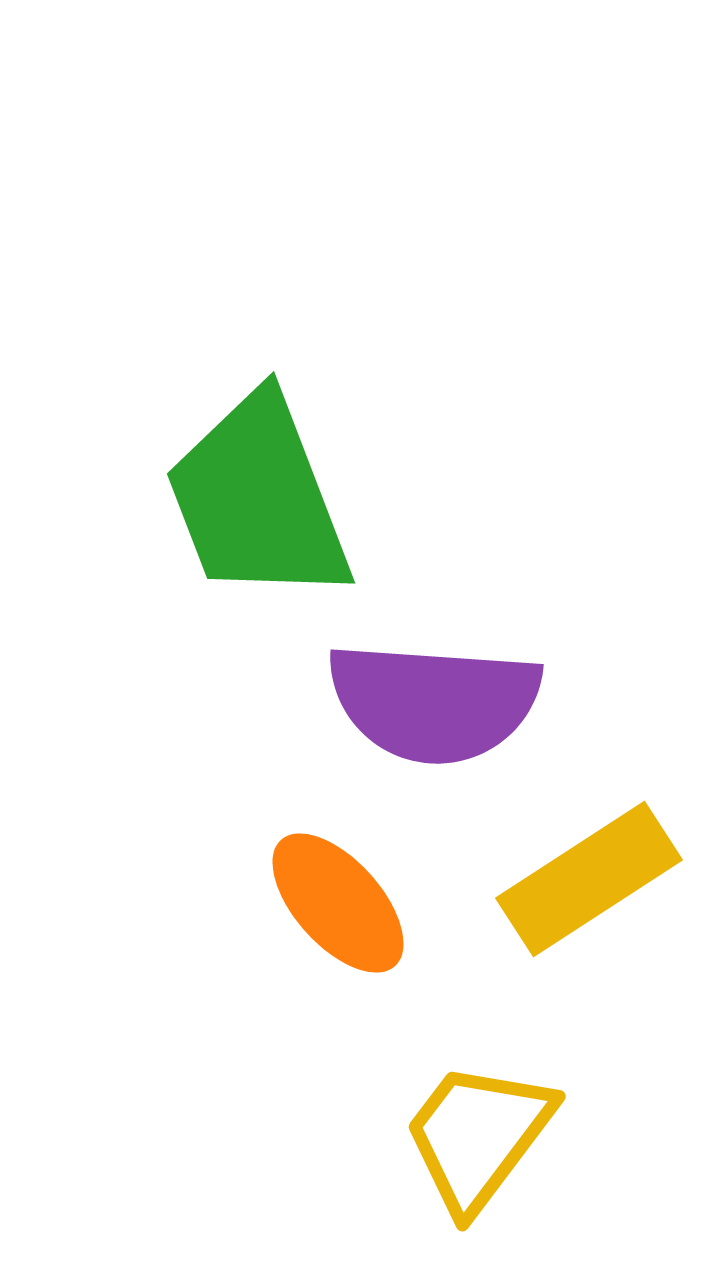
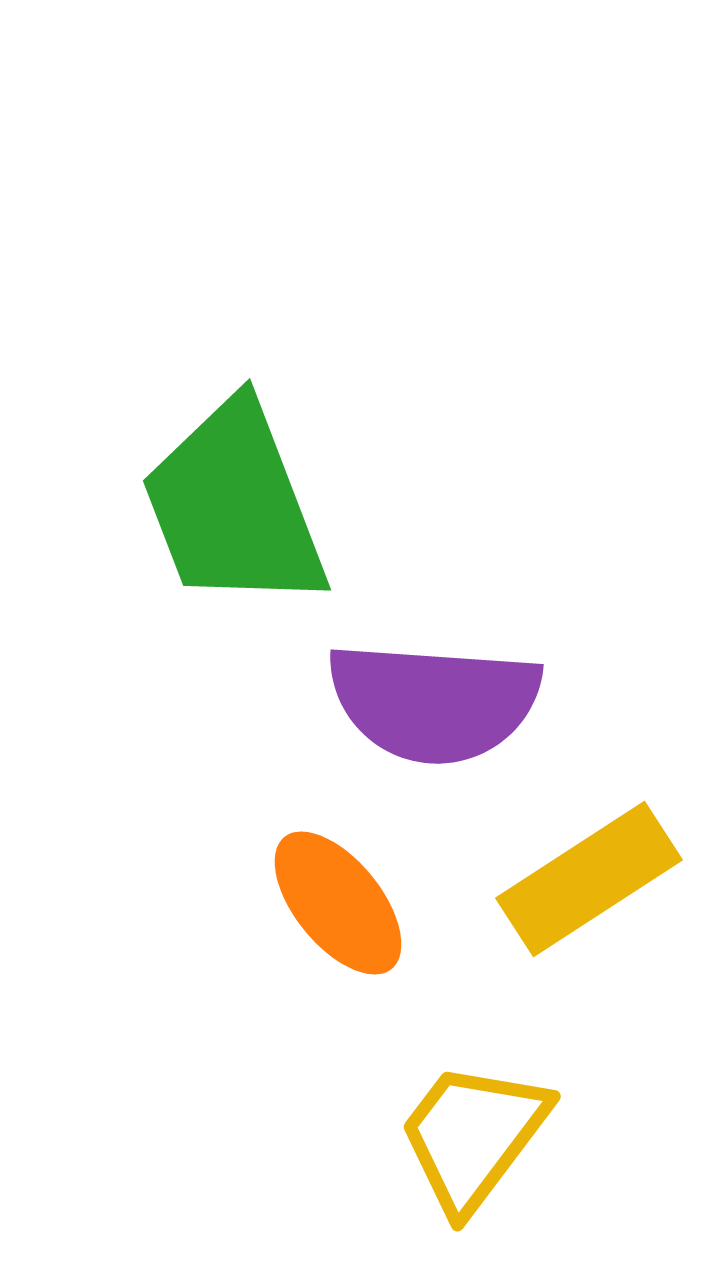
green trapezoid: moved 24 px left, 7 px down
orange ellipse: rotated 3 degrees clockwise
yellow trapezoid: moved 5 px left
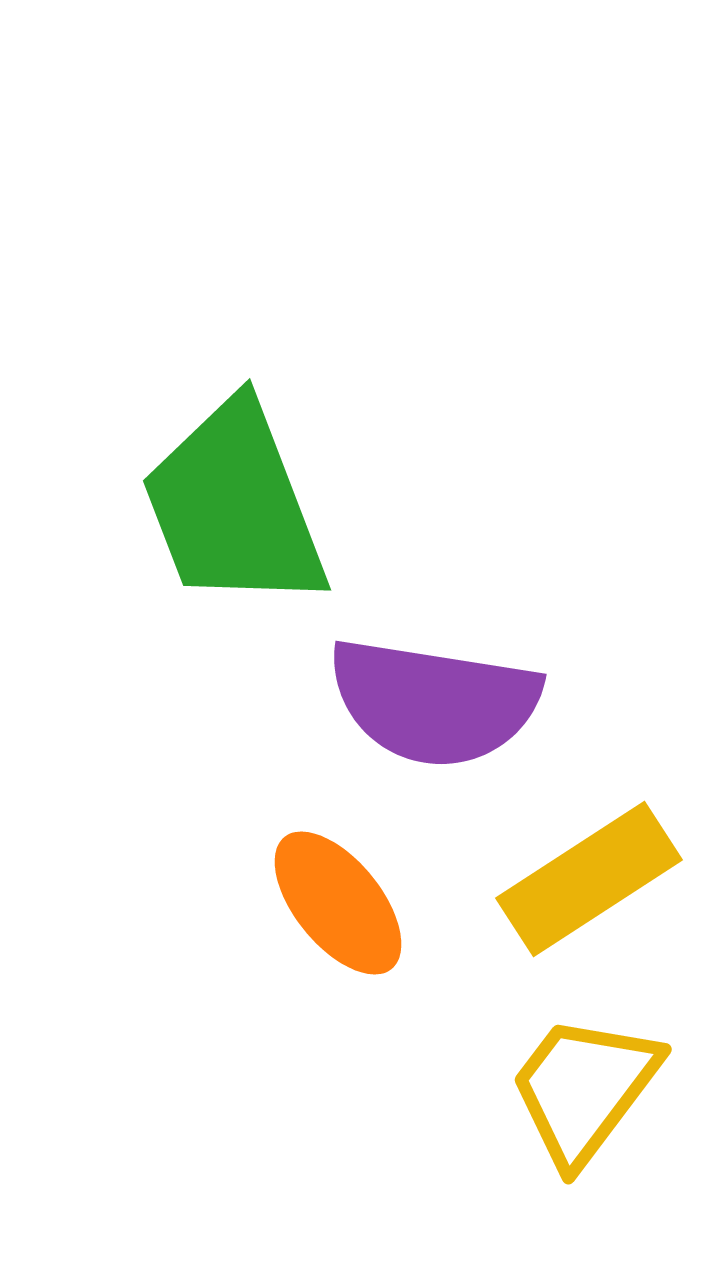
purple semicircle: rotated 5 degrees clockwise
yellow trapezoid: moved 111 px right, 47 px up
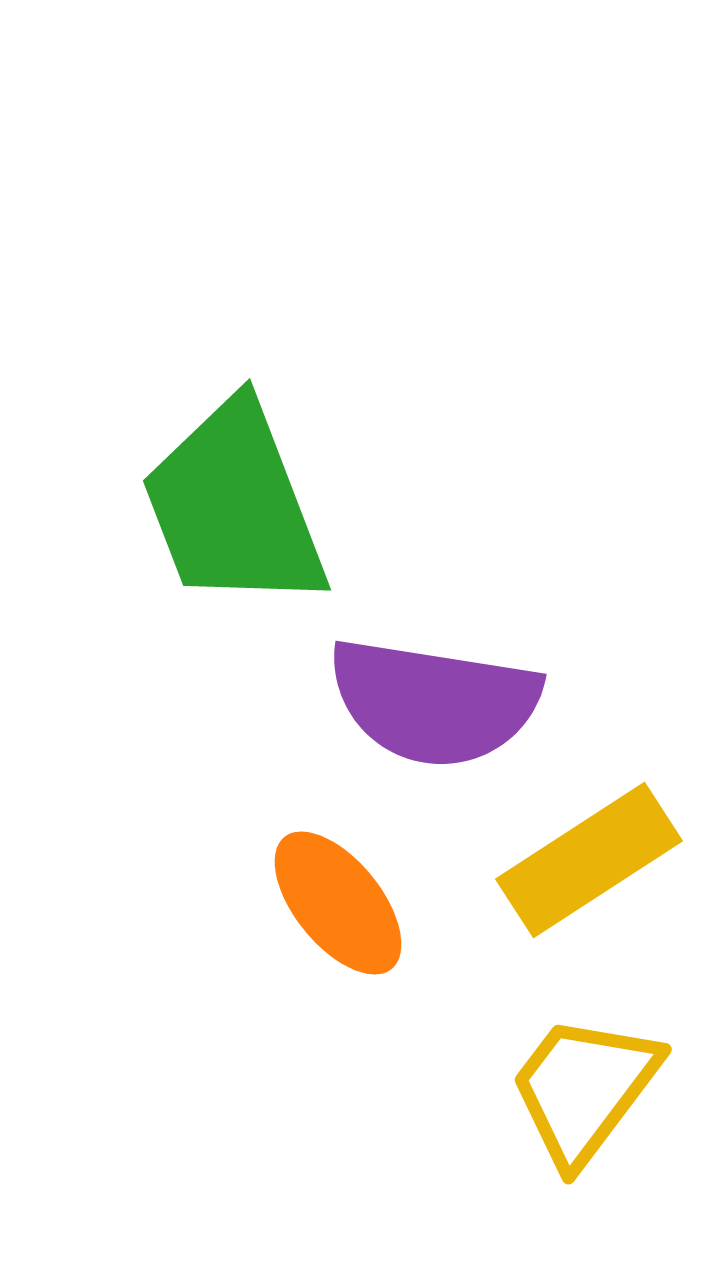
yellow rectangle: moved 19 px up
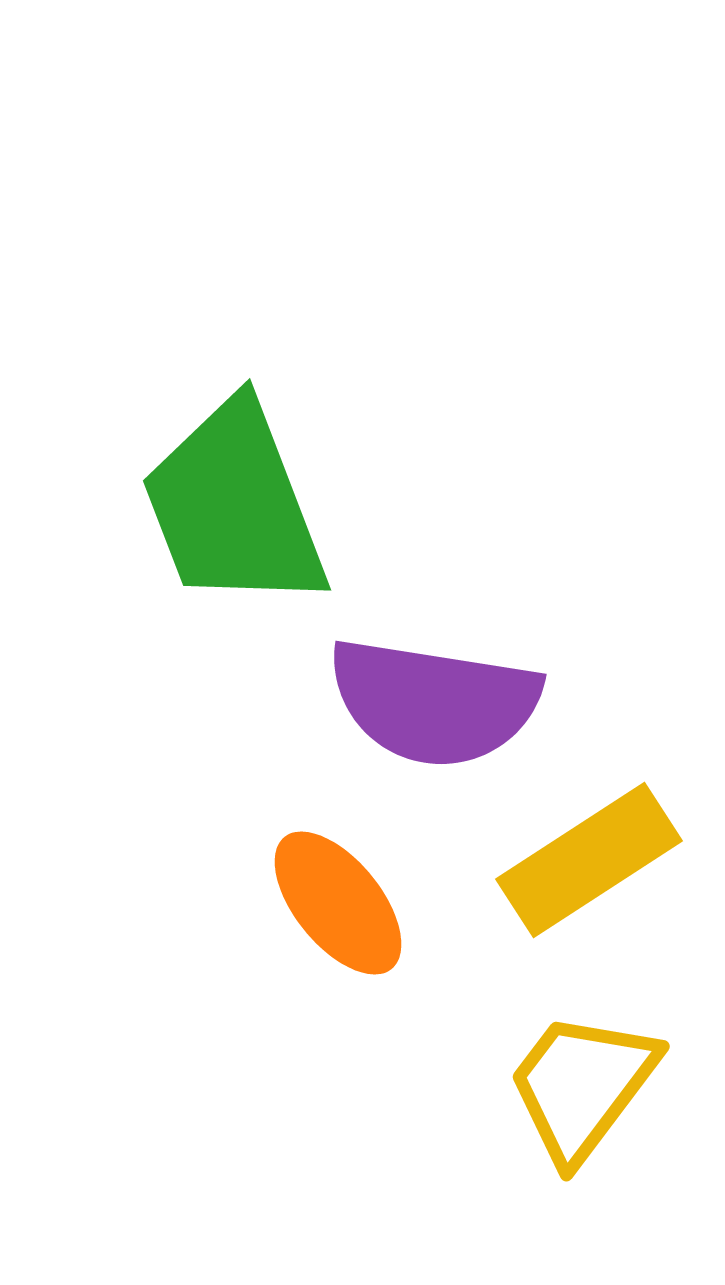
yellow trapezoid: moved 2 px left, 3 px up
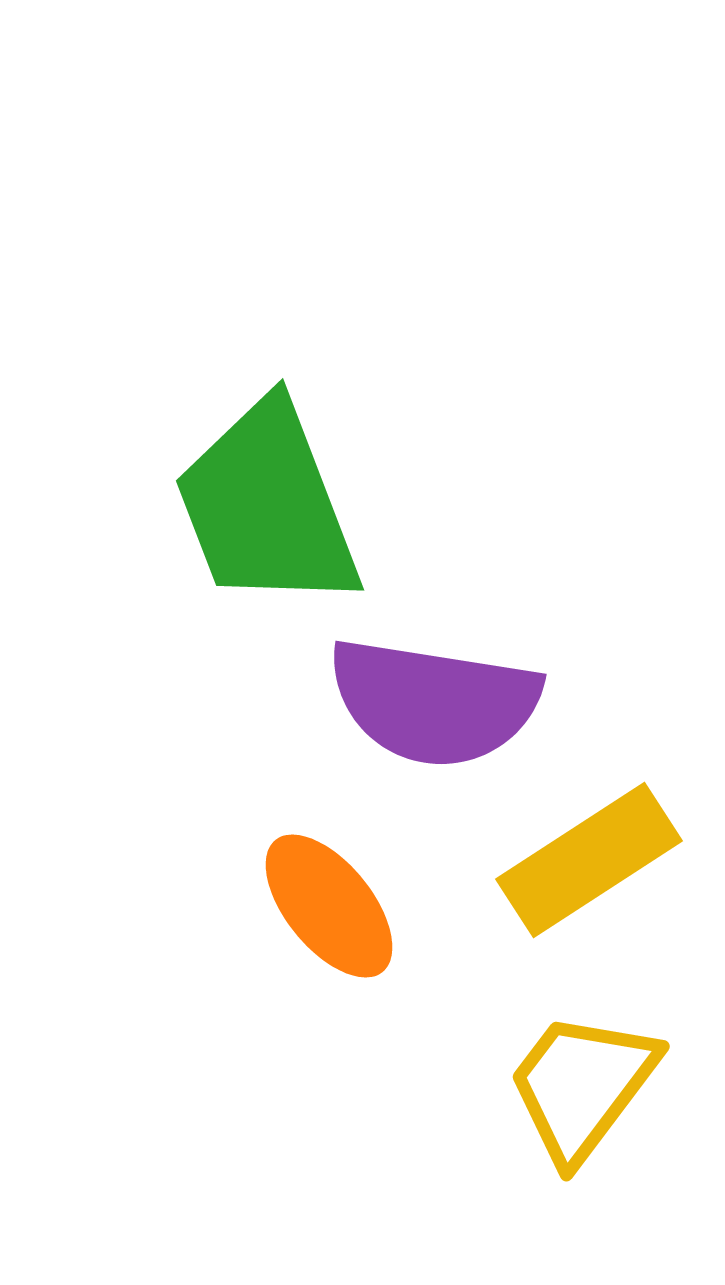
green trapezoid: moved 33 px right
orange ellipse: moved 9 px left, 3 px down
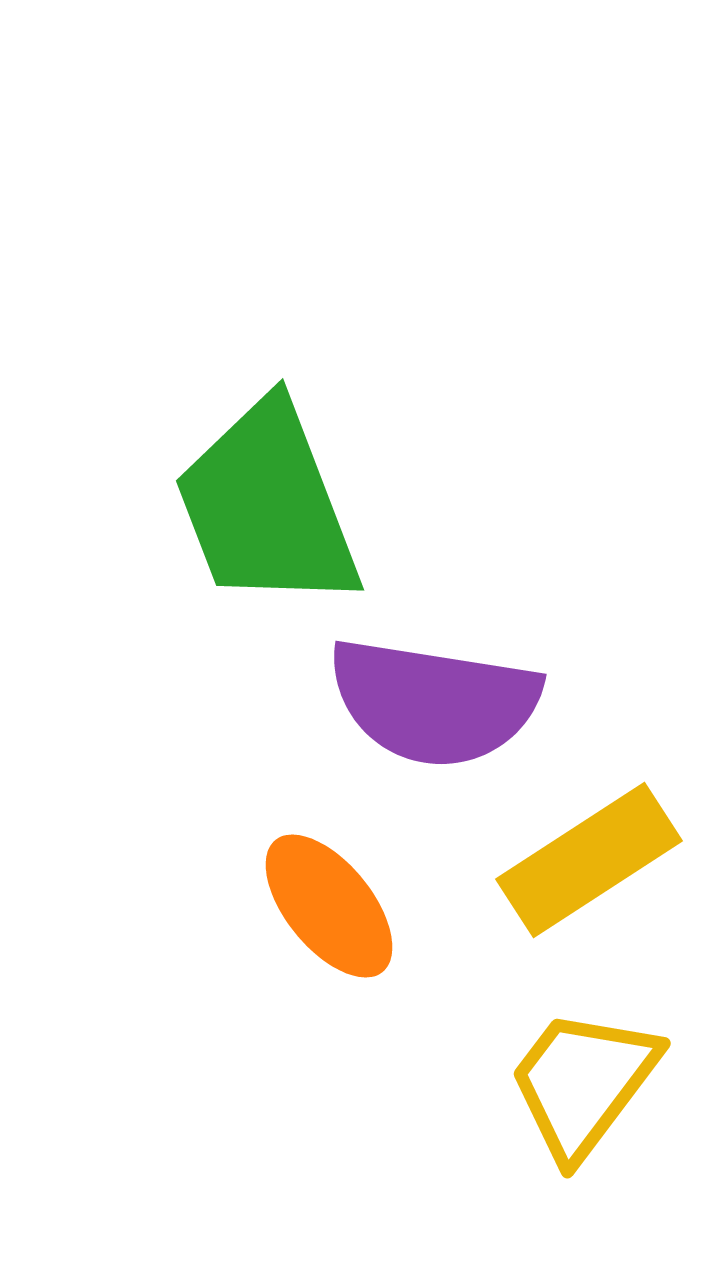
yellow trapezoid: moved 1 px right, 3 px up
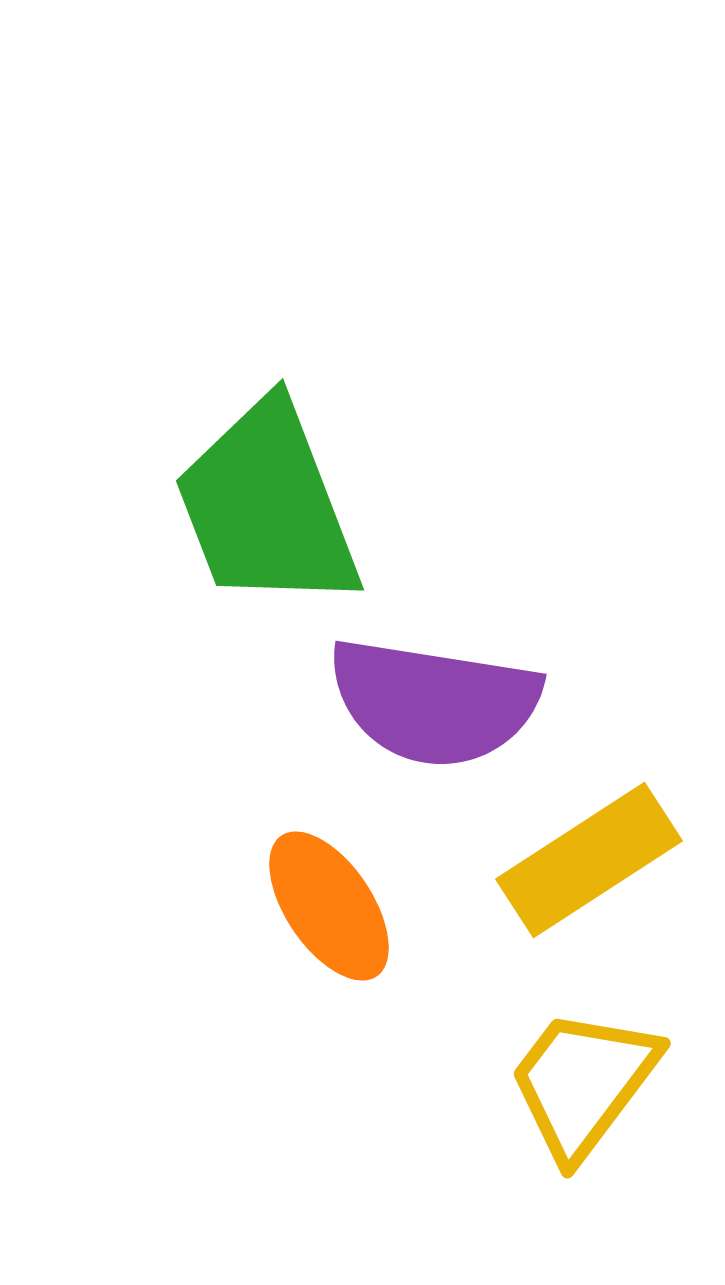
orange ellipse: rotated 5 degrees clockwise
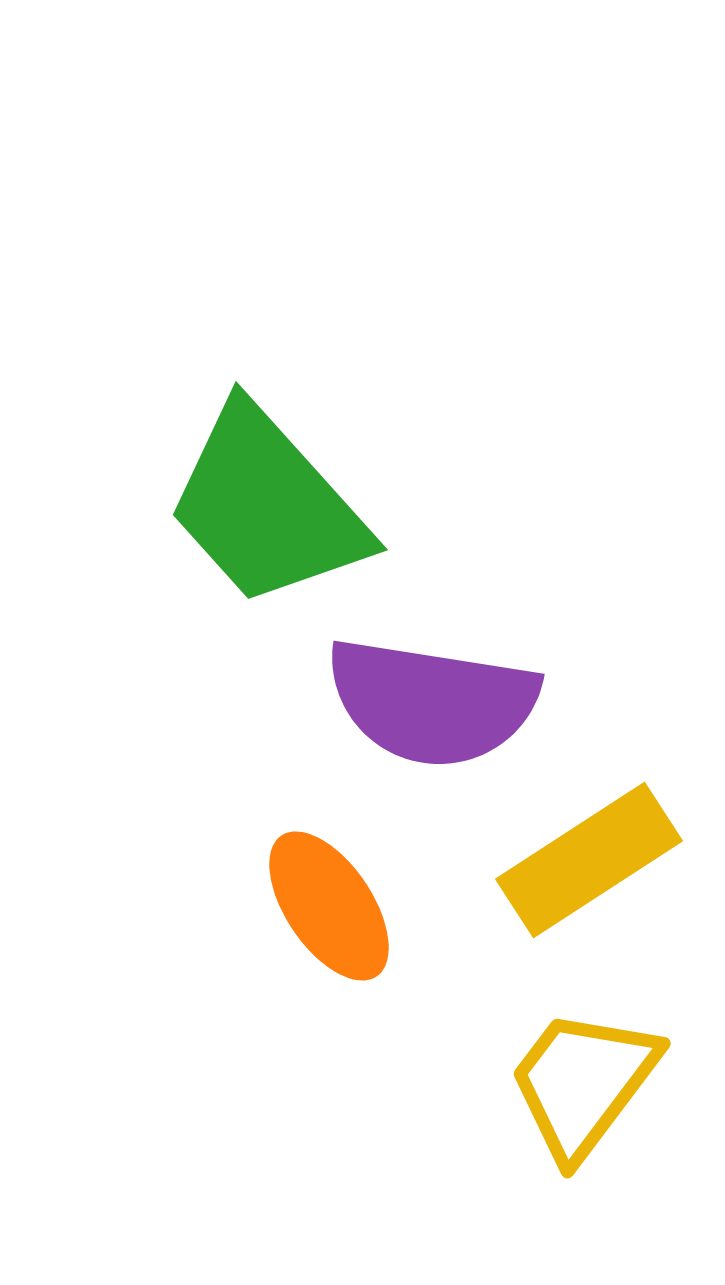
green trapezoid: rotated 21 degrees counterclockwise
purple semicircle: moved 2 px left
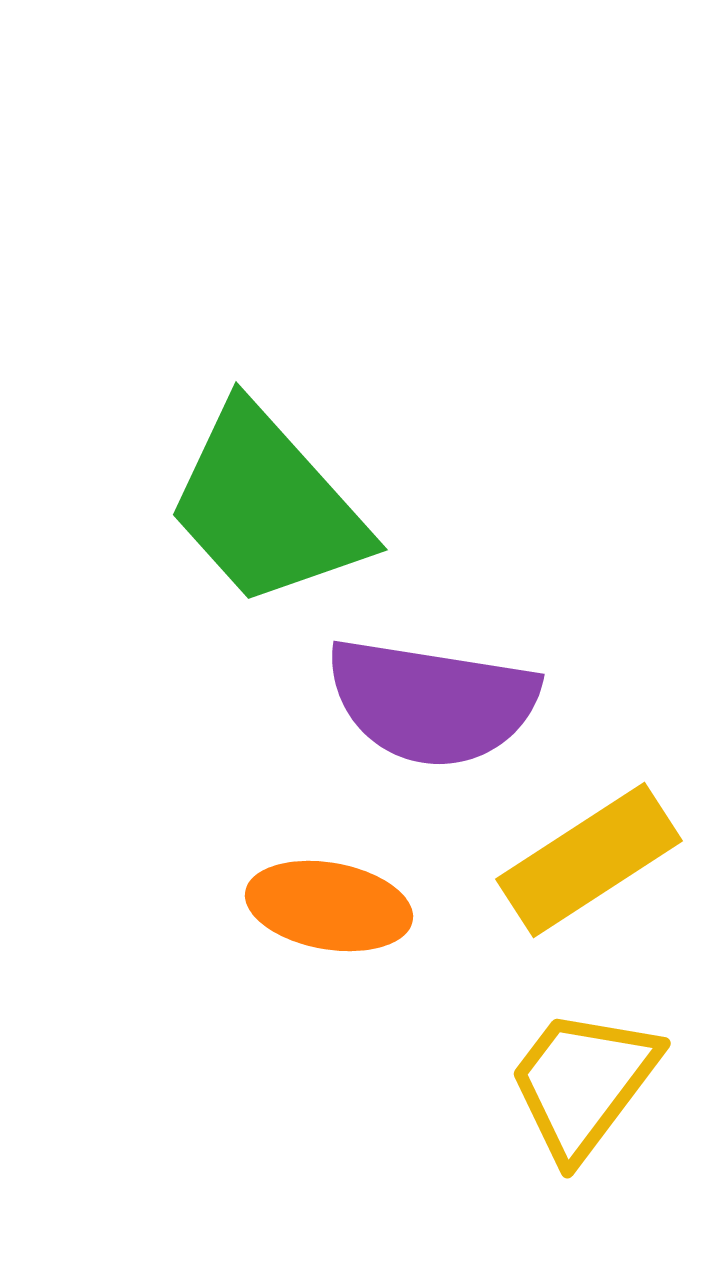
orange ellipse: rotated 46 degrees counterclockwise
